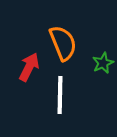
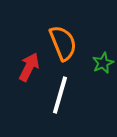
white line: rotated 15 degrees clockwise
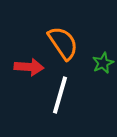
orange semicircle: rotated 12 degrees counterclockwise
red arrow: rotated 68 degrees clockwise
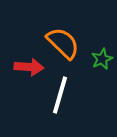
orange semicircle: rotated 12 degrees counterclockwise
green star: moved 1 px left, 4 px up
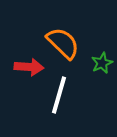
green star: moved 4 px down
white line: moved 1 px left
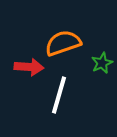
orange semicircle: rotated 63 degrees counterclockwise
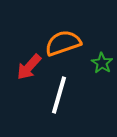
green star: rotated 15 degrees counterclockwise
red arrow: rotated 128 degrees clockwise
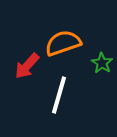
red arrow: moved 2 px left, 1 px up
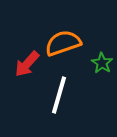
red arrow: moved 2 px up
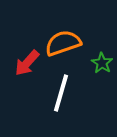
red arrow: moved 1 px up
white line: moved 2 px right, 2 px up
